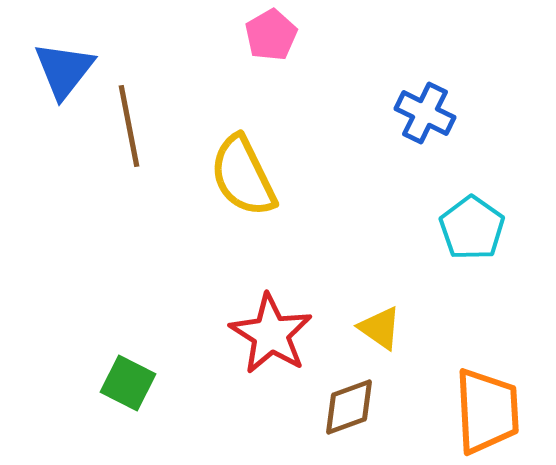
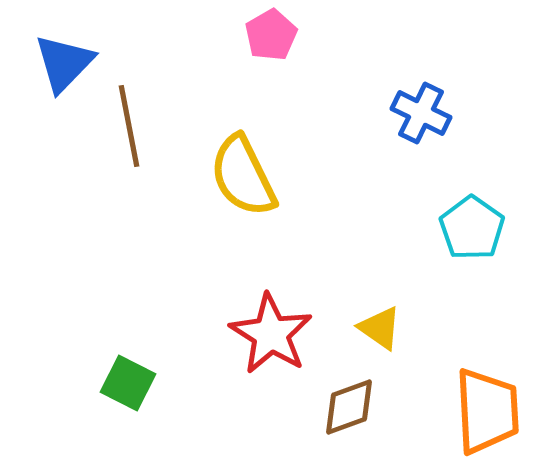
blue triangle: moved 7 px up; rotated 6 degrees clockwise
blue cross: moved 4 px left
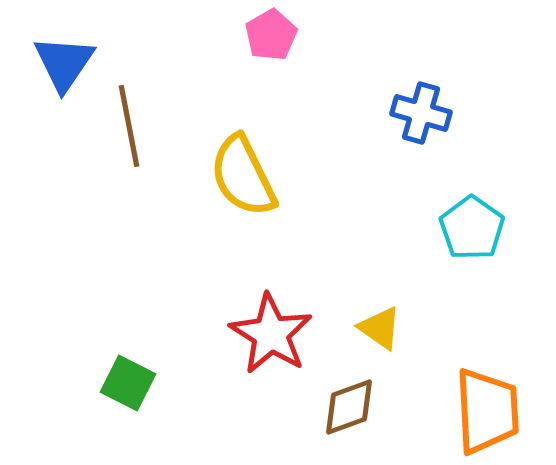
blue triangle: rotated 10 degrees counterclockwise
blue cross: rotated 10 degrees counterclockwise
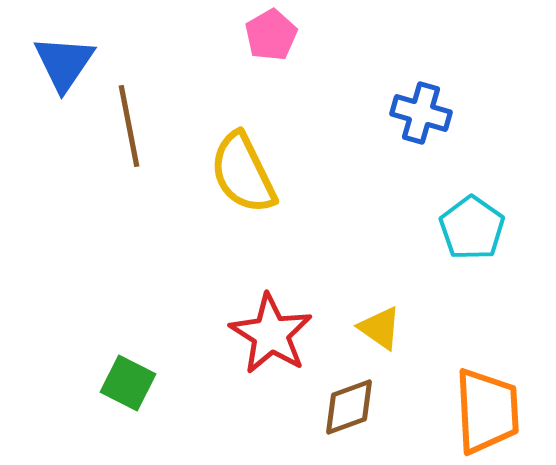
yellow semicircle: moved 3 px up
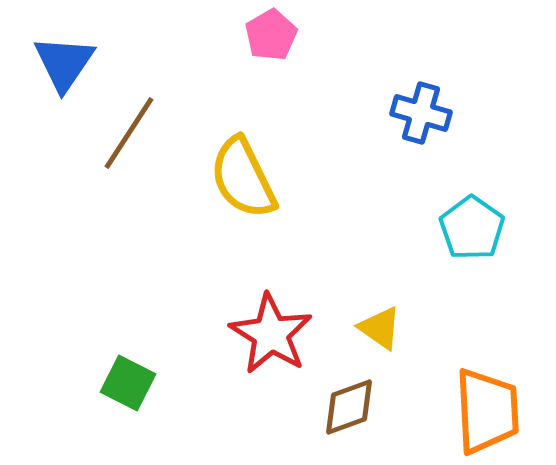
brown line: moved 7 px down; rotated 44 degrees clockwise
yellow semicircle: moved 5 px down
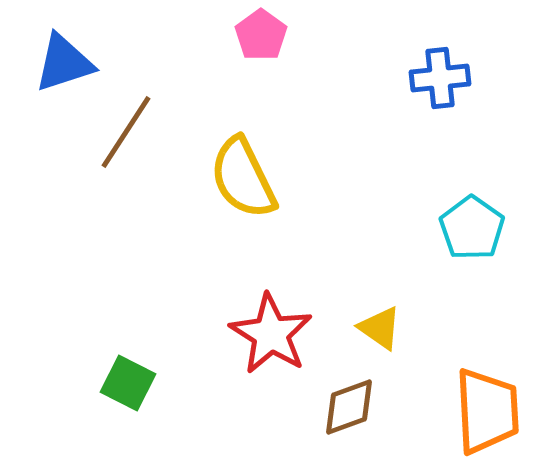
pink pentagon: moved 10 px left; rotated 6 degrees counterclockwise
blue triangle: rotated 38 degrees clockwise
blue cross: moved 19 px right, 35 px up; rotated 22 degrees counterclockwise
brown line: moved 3 px left, 1 px up
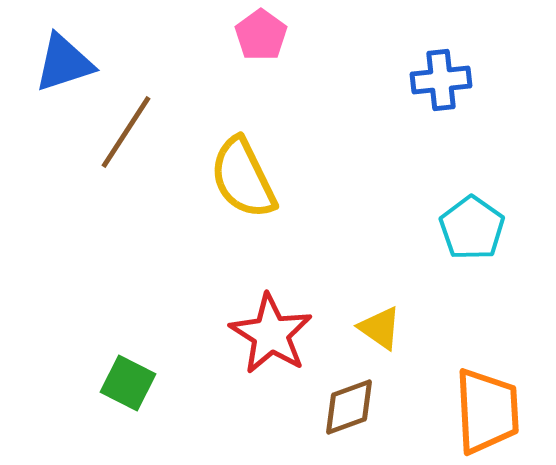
blue cross: moved 1 px right, 2 px down
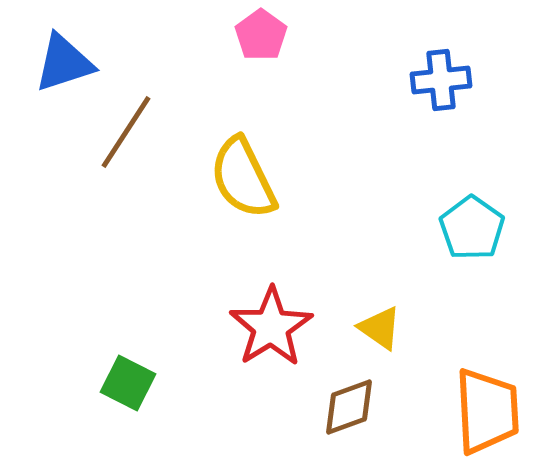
red star: moved 7 px up; rotated 8 degrees clockwise
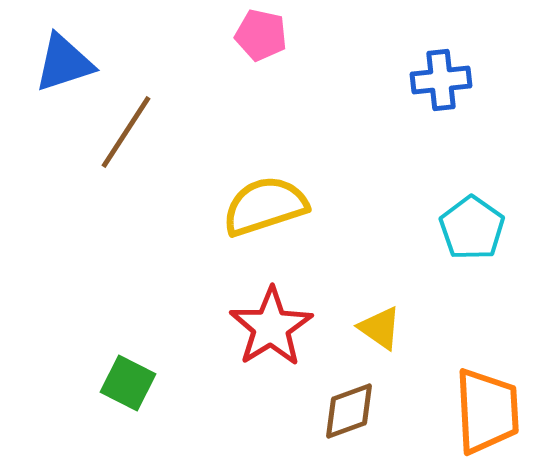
pink pentagon: rotated 24 degrees counterclockwise
yellow semicircle: moved 22 px right, 28 px down; rotated 98 degrees clockwise
brown diamond: moved 4 px down
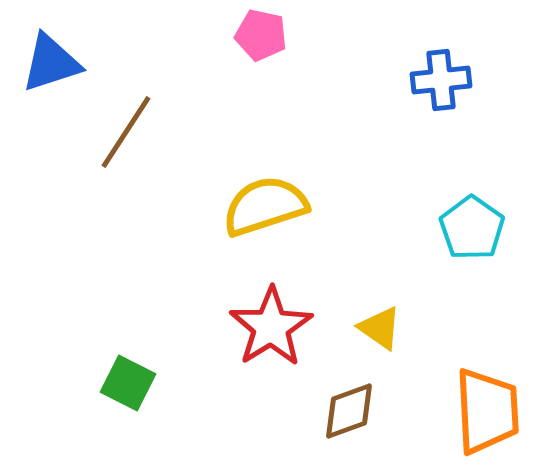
blue triangle: moved 13 px left
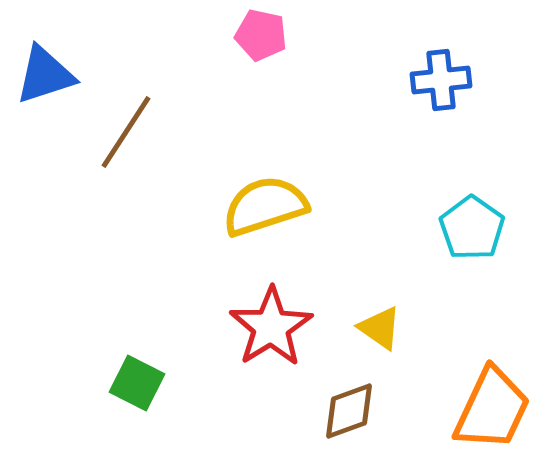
blue triangle: moved 6 px left, 12 px down
green square: moved 9 px right
orange trapezoid: moved 5 px right, 2 px up; rotated 28 degrees clockwise
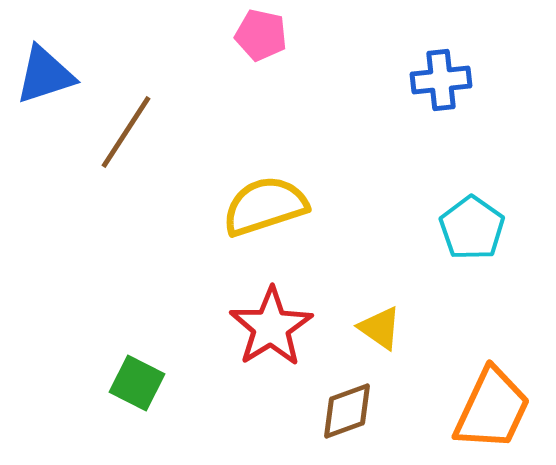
brown diamond: moved 2 px left
